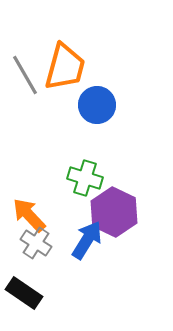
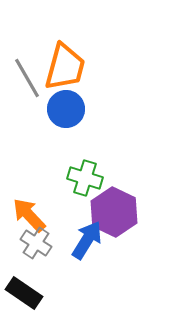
gray line: moved 2 px right, 3 px down
blue circle: moved 31 px left, 4 px down
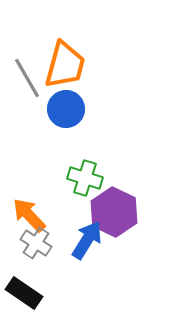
orange trapezoid: moved 2 px up
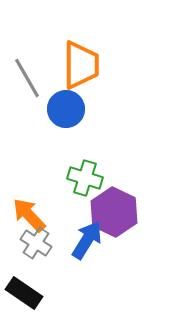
orange trapezoid: moved 16 px right; rotated 15 degrees counterclockwise
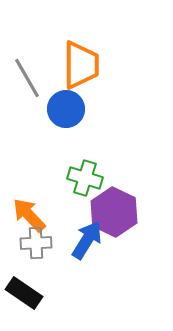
gray cross: rotated 36 degrees counterclockwise
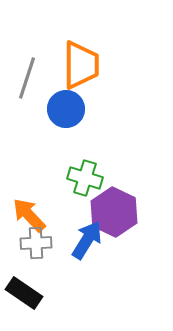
gray line: rotated 48 degrees clockwise
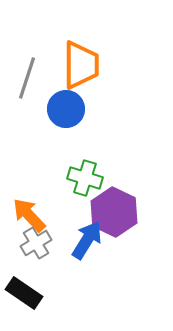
gray cross: rotated 28 degrees counterclockwise
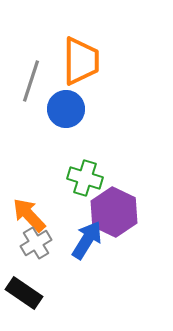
orange trapezoid: moved 4 px up
gray line: moved 4 px right, 3 px down
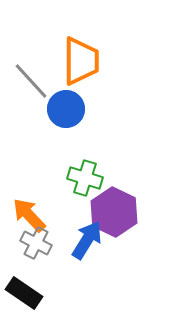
gray line: rotated 60 degrees counterclockwise
gray cross: rotated 32 degrees counterclockwise
